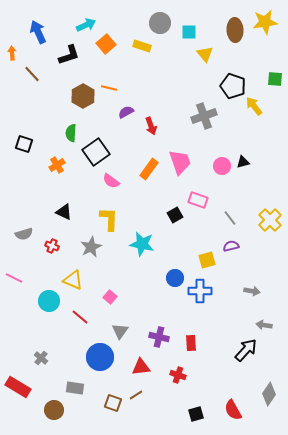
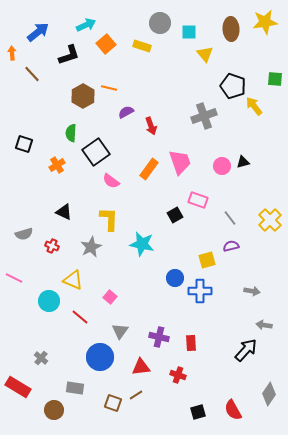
brown ellipse at (235, 30): moved 4 px left, 1 px up
blue arrow at (38, 32): rotated 75 degrees clockwise
black square at (196, 414): moved 2 px right, 2 px up
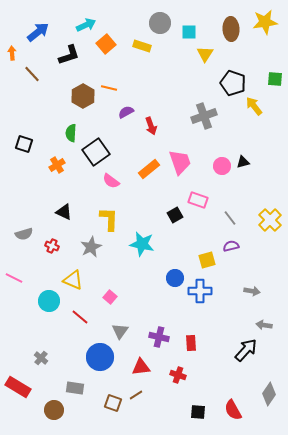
yellow triangle at (205, 54): rotated 12 degrees clockwise
black pentagon at (233, 86): moved 3 px up
orange rectangle at (149, 169): rotated 15 degrees clockwise
black square at (198, 412): rotated 21 degrees clockwise
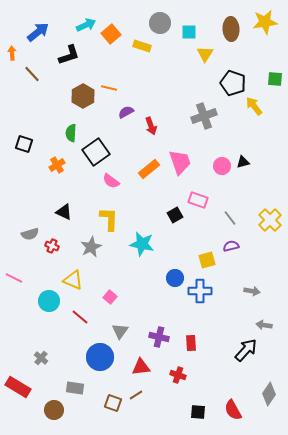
orange square at (106, 44): moved 5 px right, 10 px up
gray semicircle at (24, 234): moved 6 px right
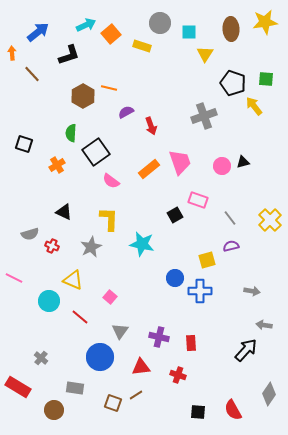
green square at (275, 79): moved 9 px left
